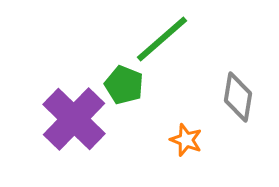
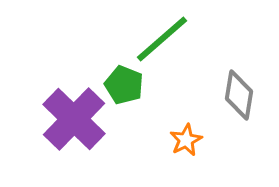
gray diamond: moved 1 px right, 2 px up
orange star: rotated 24 degrees clockwise
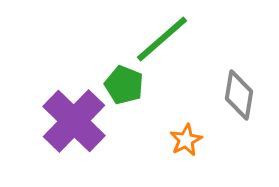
purple cross: moved 2 px down
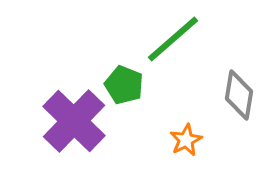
green line: moved 11 px right
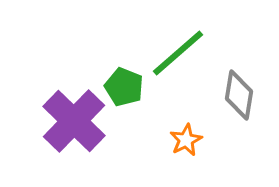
green line: moved 5 px right, 14 px down
green pentagon: moved 2 px down
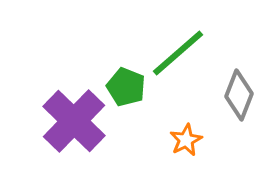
green pentagon: moved 2 px right
gray diamond: rotated 12 degrees clockwise
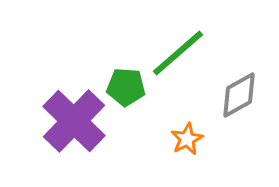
green pentagon: rotated 18 degrees counterclockwise
gray diamond: rotated 39 degrees clockwise
orange star: moved 1 px right, 1 px up
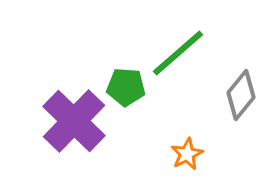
gray diamond: moved 2 px right; rotated 21 degrees counterclockwise
orange star: moved 15 px down
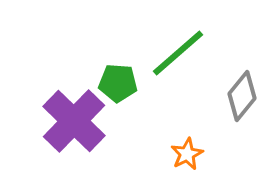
green pentagon: moved 8 px left, 4 px up
gray diamond: moved 1 px right, 1 px down
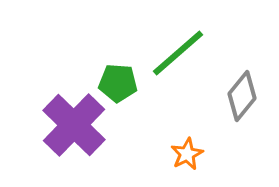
purple cross: moved 4 px down
